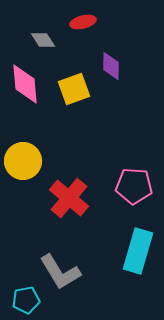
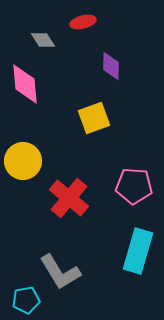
yellow square: moved 20 px right, 29 px down
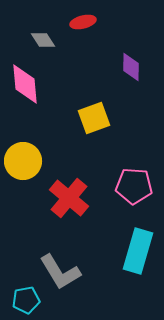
purple diamond: moved 20 px right, 1 px down
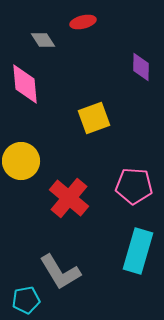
purple diamond: moved 10 px right
yellow circle: moved 2 px left
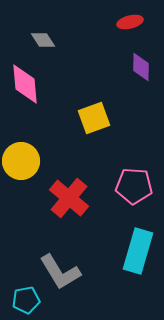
red ellipse: moved 47 px right
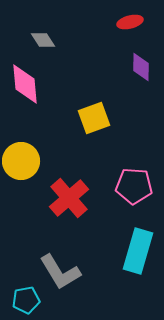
red cross: rotated 9 degrees clockwise
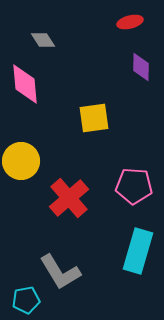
yellow square: rotated 12 degrees clockwise
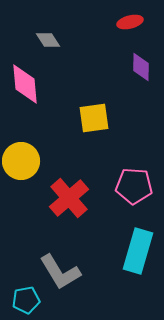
gray diamond: moved 5 px right
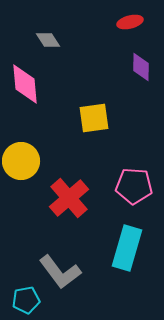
cyan rectangle: moved 11 px left, 3 px up
gray L-shape: rotated 6 degrees counterclockwise
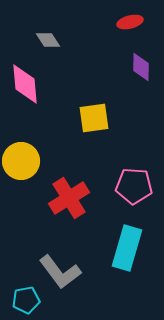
red cross: rotated 9 degrees clockwise
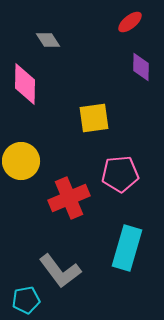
red ellipse: rotated 25 degrees counterclockwise
pink diamond: rotated 6 degrees clockwise
pink pentagon: moved 14 px left, 12 px up; rotated 9 degrees counterclockwise
red cross: rotated 9 degrees clockwise
gray L-shape: moved 1 px up
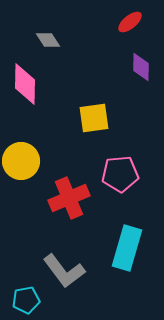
gray L-shape: moved 4 px right
